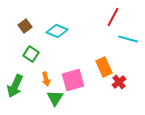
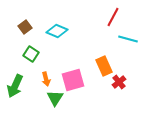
brown square: moved 1 px down
orange rectangle: moved 1 px up
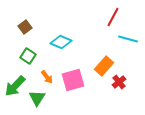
cyan diamond: moved 4 px right, 11 px down
green square: moved 3 px left, 2 px down
orange rectangle: rotated 66 degrees clockwise
orange arrow: moved 1 px right, 2 px up; rotated 24 degrees counterclockwise
green arrow: rotated 20 degrees clockwise
green triangle: moved 18 px left
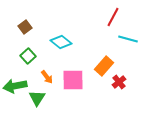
cyan diamond: rotated 15 degrees clockwise
green square: rotated 14 degrees clockwise
pink square: rotated 15 degrees clockwise
green arrow: rotated 35 degrees clockwise
